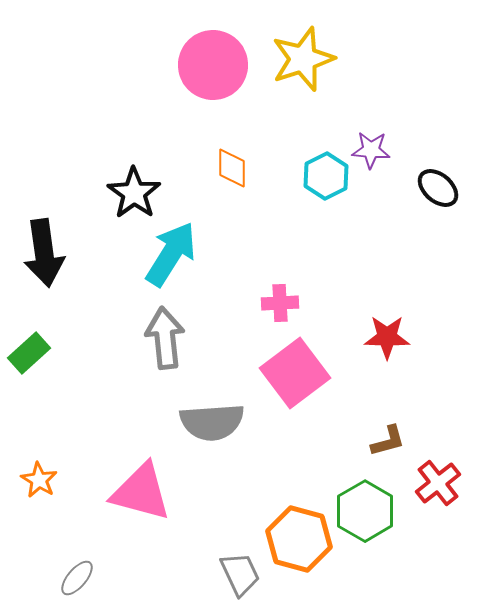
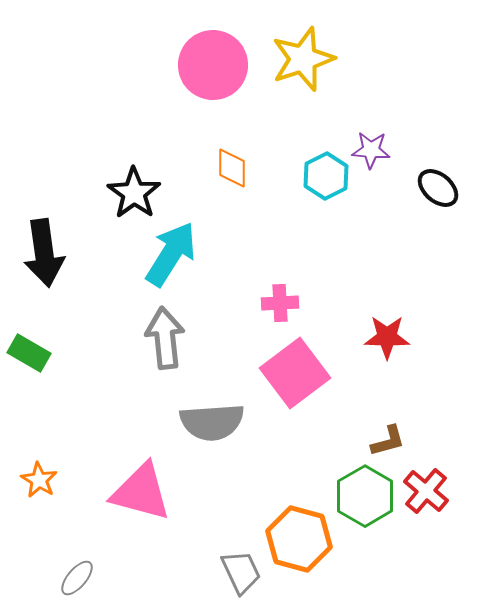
green rectangle: rotated 72 degrees clockwise
red cross: moved 12 px left, 8 px down; rotated 12 degrees counterclockwise
green hexagon: moved 15 px up
gray trapezoid: moved 1 px right, 2 px up
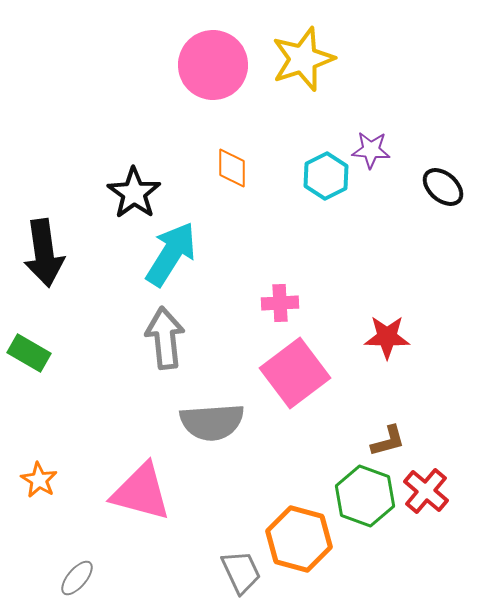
black ellipse: moved 5 px right, 1 px up
green hexagon: rotated 10 degrees counterclockwise
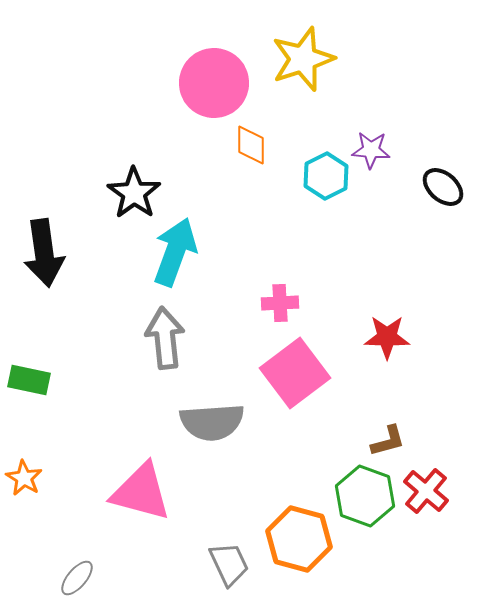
pink circle: moved 1 px right, 18 px down
orange diamond: moved 19 px right, 23 px up
cyan arrow: moved 4 px right, 2 px up; rotated 12 degrees counterclockwise
green rectangle: moved 27 px down; rotated 18 degrees counterclockwise
orange star: moved 15 px left, 2 px up
gray trapezoid: moved 12 px left, 8 px up
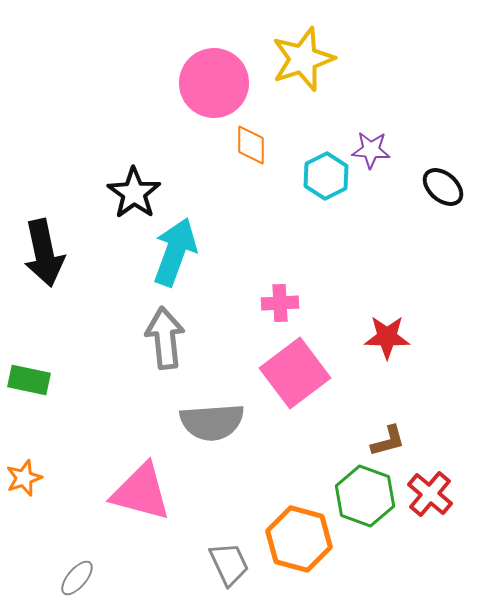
black arrow: rotated 4 degrees counterclockwise
orange star: rotated 21 degrees clockwise
red cross: moved 4 px right, 3 px down
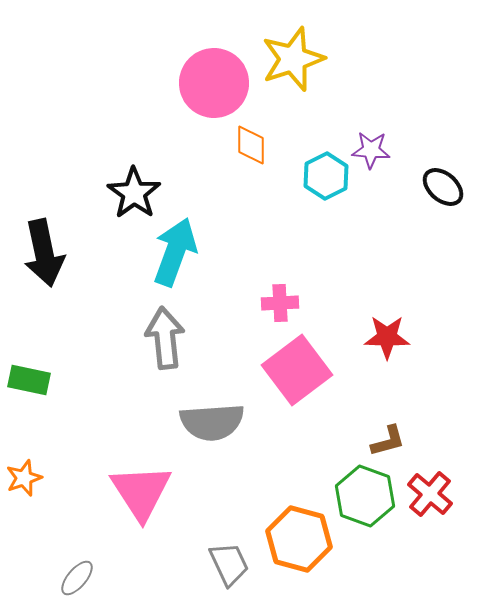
yellow star: moved 10 px left
pink square: moved 2 px right, 3 px up
pink triangle: rotated 42 degrees clockwise
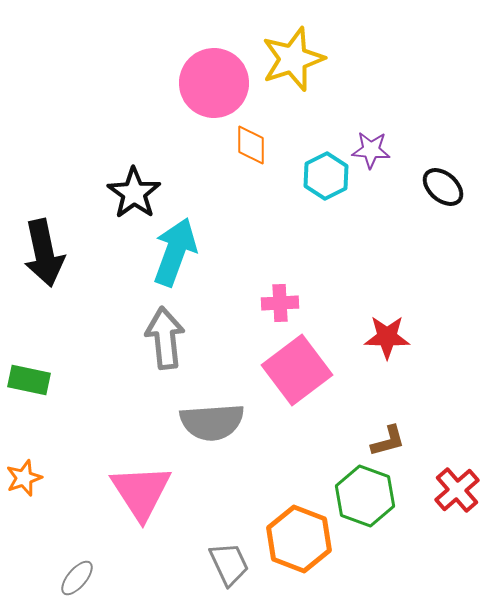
red cross: moved 27 px right, 4 px up; rotated 9 degrees clockwise
orange hexagon: rotated 6 degrees clockwise
